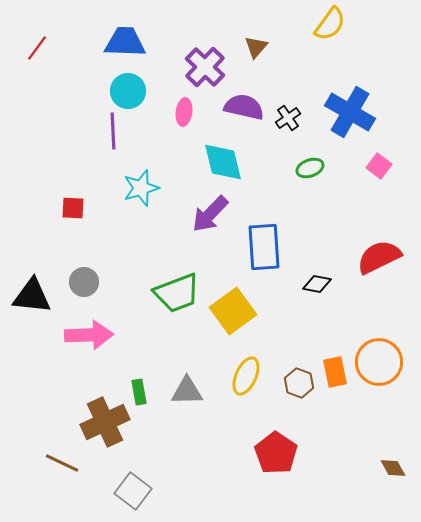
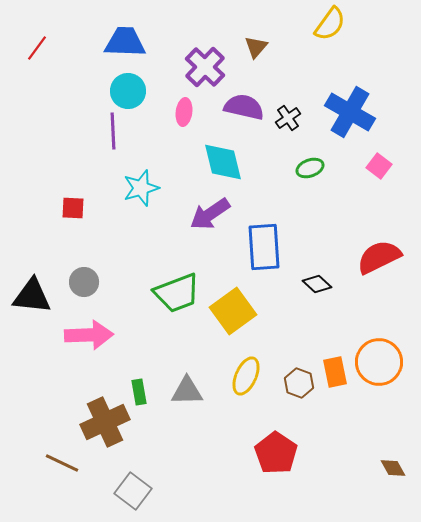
purple arrow: rotated 12 degrees clockwise
black diamond: rotated 32 degrees clockwise
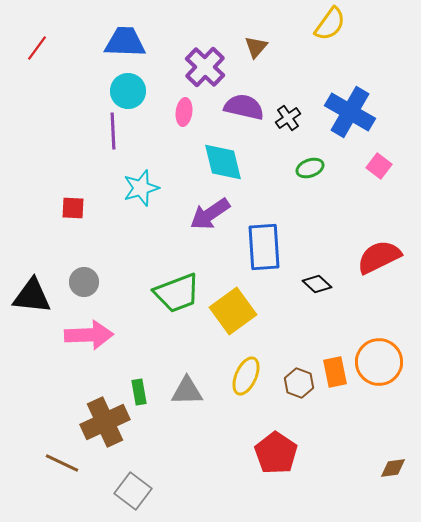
brown diamond: rotated 68 degrees counterclockwise
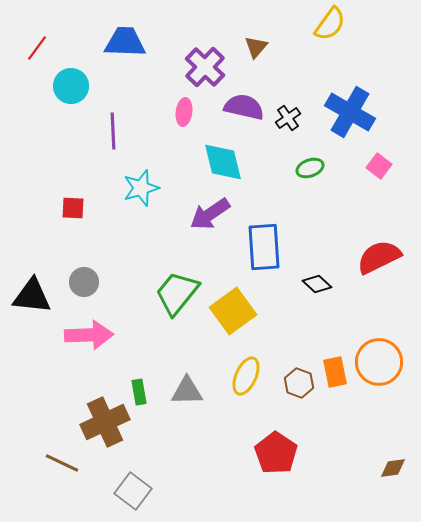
cyan circle: moved 57 px left, 5 px up
green trapezoid: rotated 150 degrees clockwise
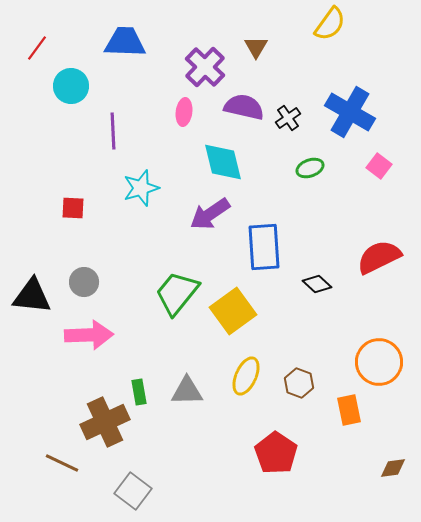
brown triangle: rotated 10 degrees counterclockwise
orange rectangle: moved 14 px right, 38 px down
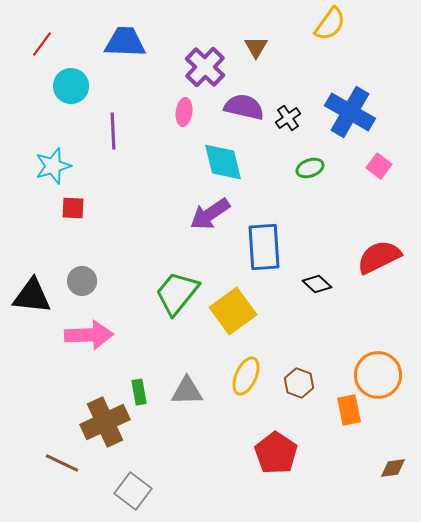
red line: moved 5 px right, 4 px up
cyan star: moved 88 px left, 22 px up
gray circle: moved 2 px left, 1 px up
orange circle: moved 1 px left, 13 px down
